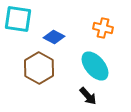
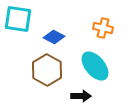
brown hexagon: moved 8 px right, 2 px down
black arrow: moved 7 px left; rotated 48 degrees counterclockwise
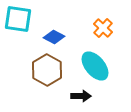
orange cross: rotated 30 degrees clockwise
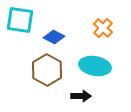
cyan square: moved 2 px right, 1 px down
cyan ellipse: rotated 40 degrees counterclockwise
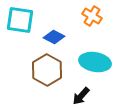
orange cross: moved 11 px left, 12 px up; rotated 12 degrees counterclockwise
cyan ellipse: moved 4 px up
black arrow: rotated 132 degrees clockwise
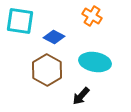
cyan square: moved 1 px down
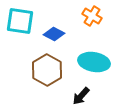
blue diamond: moved 3 px up
cyan ellipse: moved 1 px left
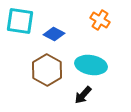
orange cross: moved 8 px right, 4 px down
cyan ellipse: moved 3 px left, 3 px down
black arrow: moved 2 px right, 1 px up
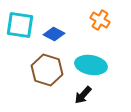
cyan square: moved 4 px down
brown hexagon: rotated 12 degrees counterclockwise
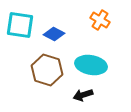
black arrow: rotated 30 degrees clockwise
